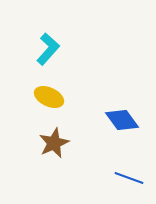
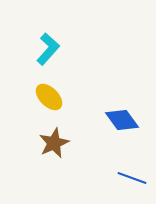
yellow ellipse: rotated 20 degrees clockwise
blue line: moved 3 px right
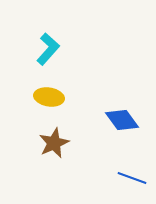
yellow ellipse: rotated 36 degrees counterclockwise
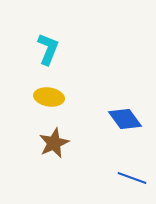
cyan L-shape: rotated 20 degrees counterclockwise
blue diamond: moved 3 px right, 1 px up
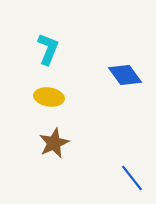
blue diamond: moved 44 px up
blue line: rotated 32 degrees clockwise
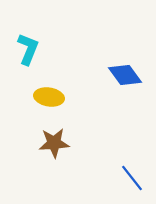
cyan L-shape: moved 20 px left
brown star: rotated 20 degrees clockwise
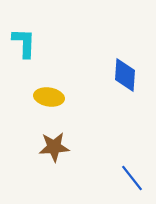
cyan L-shape: moved 4 px left, 6 px up; rotated 20 degrees counterclockwise
blue diamond: rotated 40 degrees clockwise
brown star: moved 4 px down
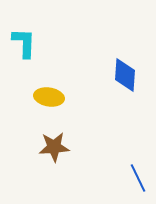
blue line: moved 6 px right; rotated 12 degrees clockwise
